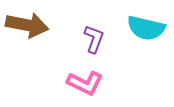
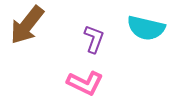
brown arrow: rotated 117 degrees clockwise
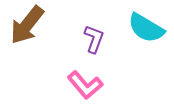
cyan semicircle: rotated 18 degrees clockwise
pink L-shape: moved 2 px down; rotated 24 degrees clockwise
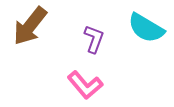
brown arrow: moved 3 px right, 1 px down
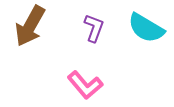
brown arrow: rotated 9 degrees counterclockwise
purple L-shape: moved 11 px up
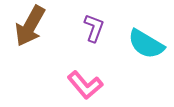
cyan semicircle: moved 16 px down
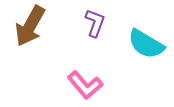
purple L-shape: moved 1 px right, 5 px up
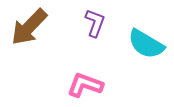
brown arrow: moved 1 px left, 1 px down; rotated 15 degrees clockwise
pink L-shape: rotated 150 degrees clockwise
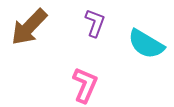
pink L-shape: rotated 93 degrees clockwise
